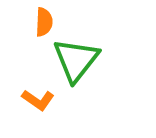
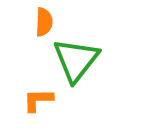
orange L-shape: rotated 144 degrees clockwise
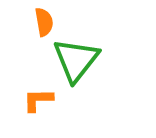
orange semicircle: rotated 12 degrees counterclockwise
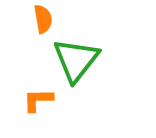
orange semicircle: moved 1 px left, 3 px up
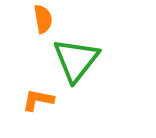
orange L-shape: rotated 12 degrees clockwise
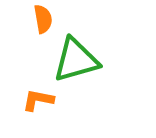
green triangle: rotated 36 degrees clockwise
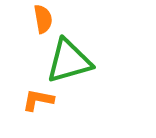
green triangle: moved 7 px left, 1 px down
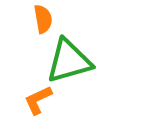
orange L-shape: rotated 36 degrees counterclockwise
